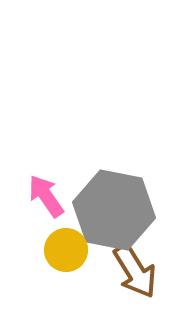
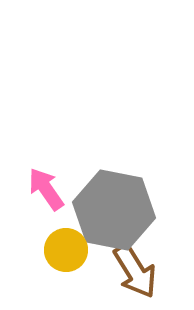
pink arrow: moved 7 px up
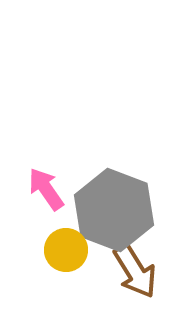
gray hexagon: rotated 10 degrees clockwise
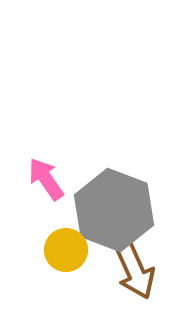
pink arrow: moved 10 px up
brown arrow: rotated 8 degrees clockwise
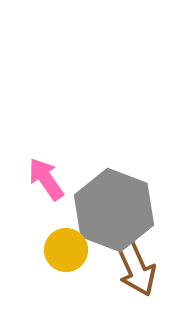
brown arrow: moved 1 px right, 3 px up
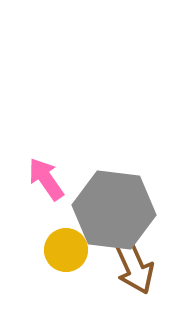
gray hexagon: rotated 14 degrees counterclockwise
brown arrow: moved 2 px left, 2 px up
